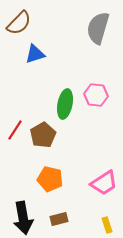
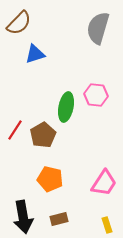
green ellipse: moved 1 px right, 3 px down
pink trapezoid: rotated 24 degrees counterclockwise
black arrow: moved 1 px up
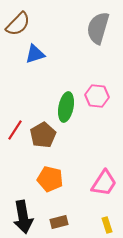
brown semicircle: moved 1 px left, 1 px down
pink hexagon: moved 1 px right, 1 px down
brown rectangle: moved 3 px down
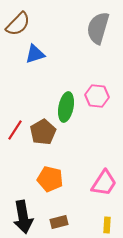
brown pentagon: moved 3 px up
yellow rectangle: rotated 21 degrees clockwise
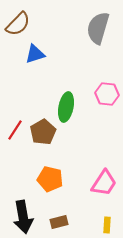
pink hexagon: moved 10 px right, 2 px up
